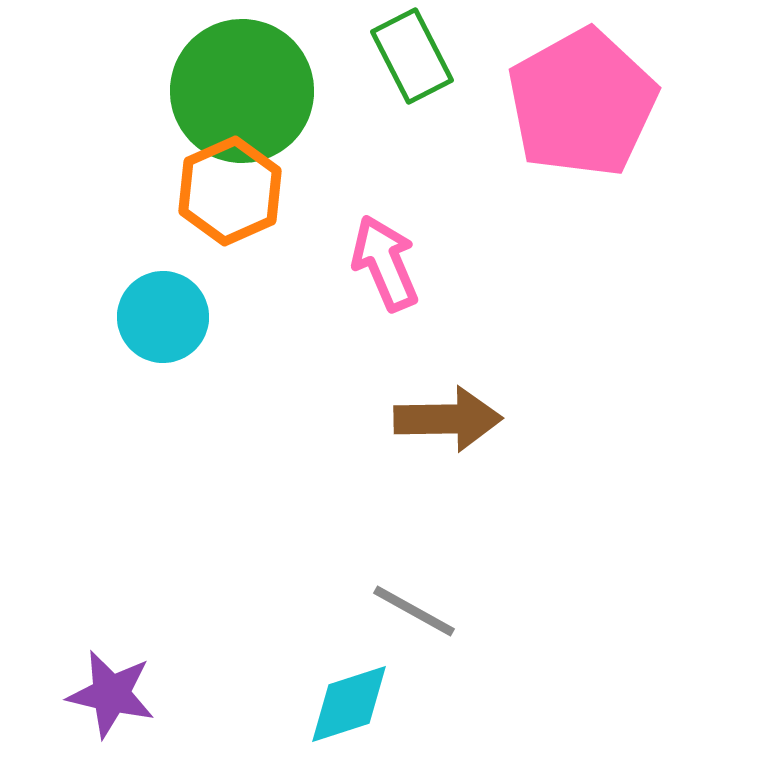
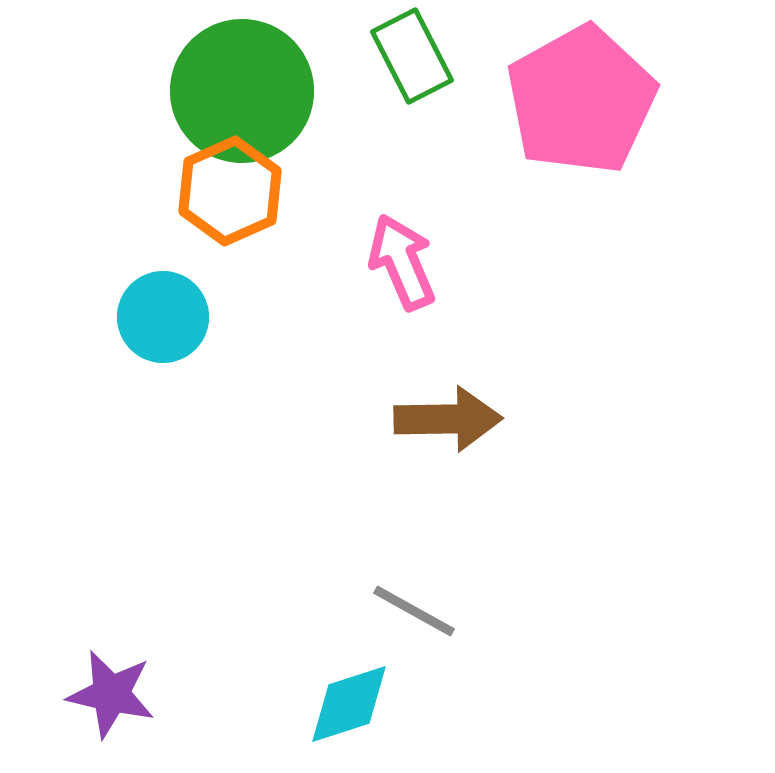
pink pentagon: moved 1 px left, 3 px up
pink arrow: moved 17 px right, 1 px up
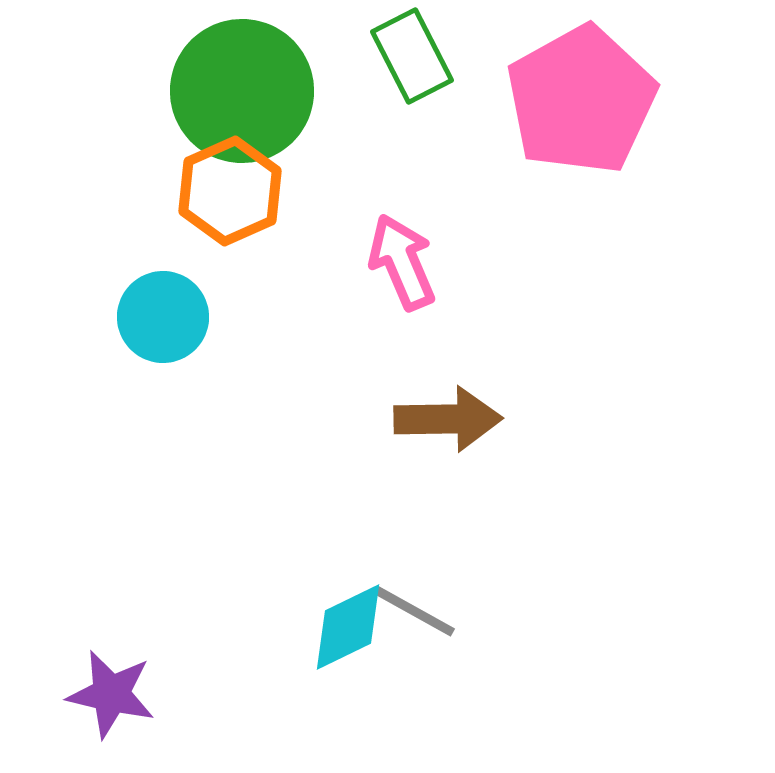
cyan diamond: moved 1 px left, 77 px up; rotated 8 degrees counterclockwise
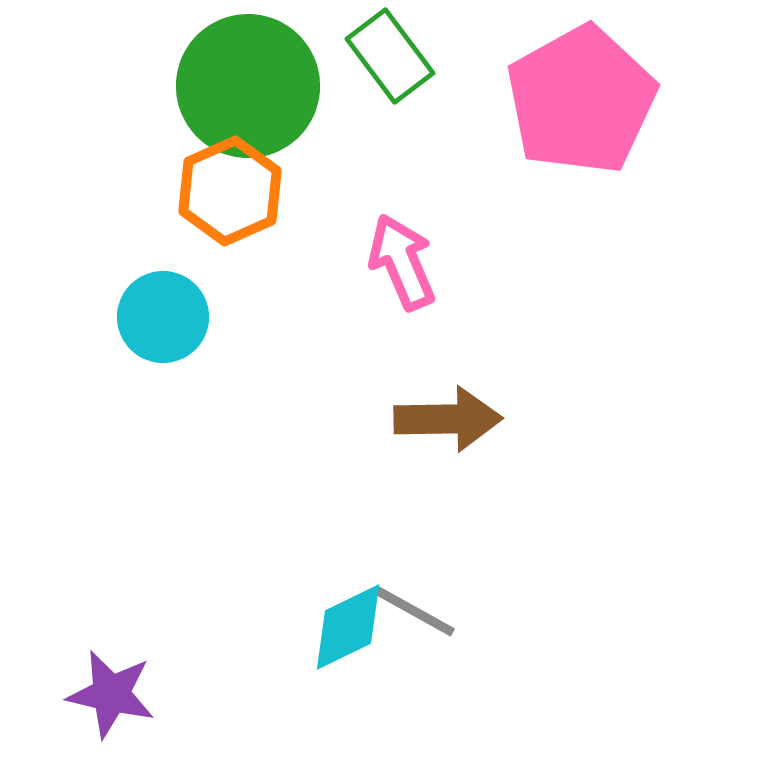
green rectangle: moved 22 px left; rotated 10 degrees counterclockwise
green circle: moved 6 px right, 5 px up
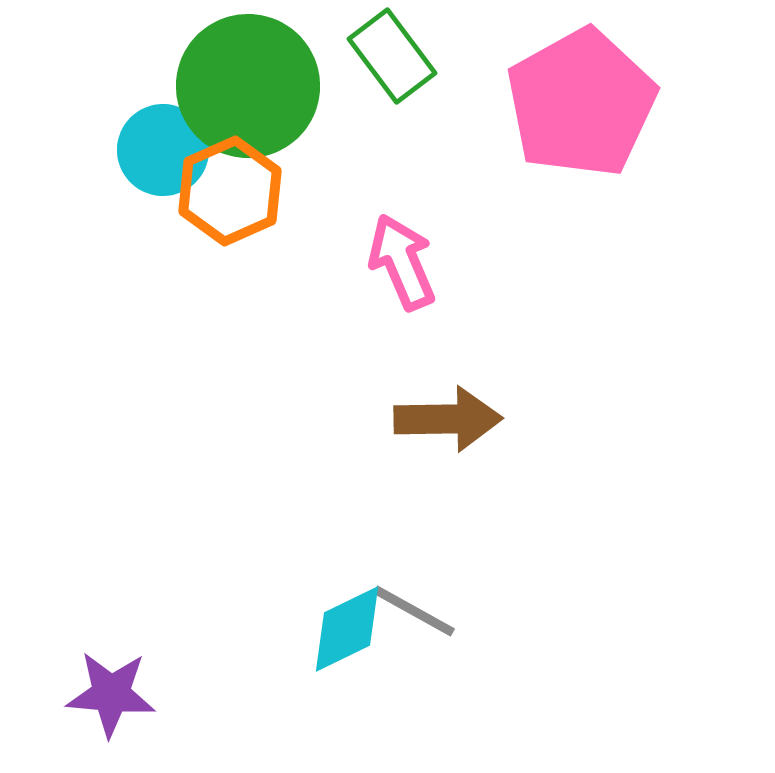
green rectangle: moved 2 px right
pink pentagon: moved 3 px down
cyan circle: moved 167 px up
cyan diamond: moved 1 px left, 2 px down
purple star: rotated 8 degrees counterclockwise
